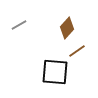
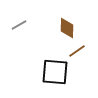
brown diamond: rotated 40 degrees counterclockwise
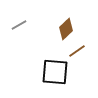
brown diamond: moved 1 px left, 1 px down; rotated 45 degrees clockwise
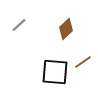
gray line: rotated 14 degrees counterclockwise
brown line: moved 6 px right, 11 px down
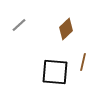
brown line: rotated 42 degrees counterclockwise
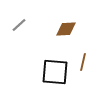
brown diamond: rotated 40 degrees clockwise
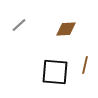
brown line: moved 2 px right, 3 px down
